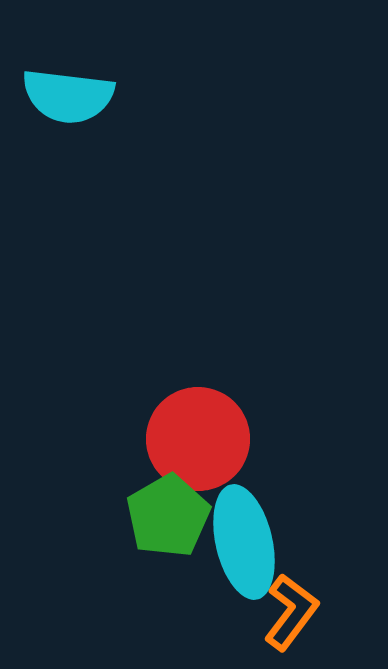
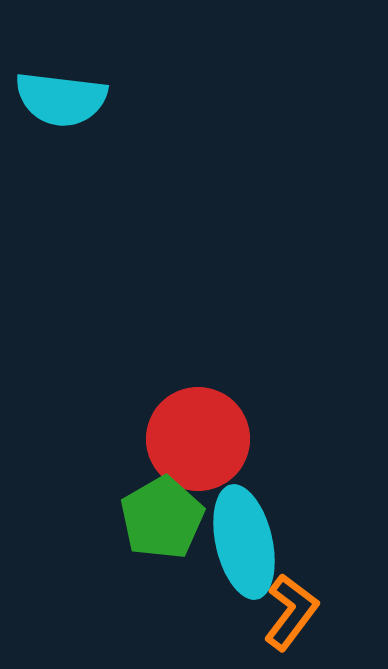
cyan semicircle: moved 7 px left, 3 px down
green pentagon: moved 6 px left, 2 px down
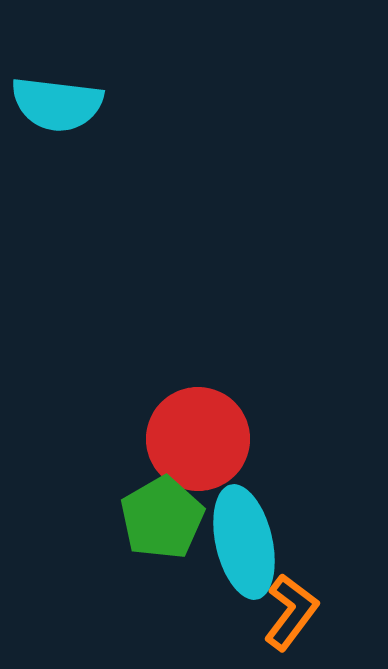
cyan semicircle: moved 4 px left, 5 px down
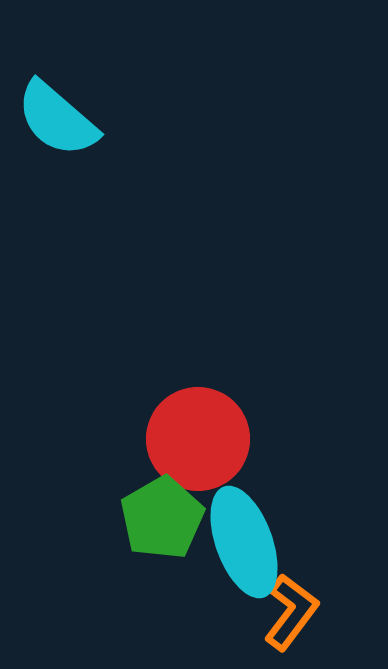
cyan semicircle: moved 15 px down; rotated 34 degrees clockwise
cyan ellipse: rotated 7 degrees counterclockwise
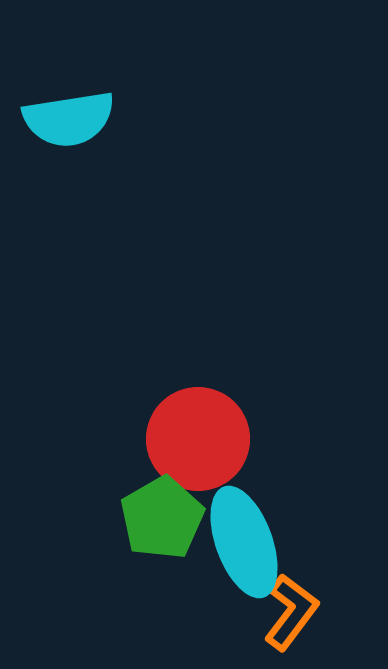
cyan semicircle: moved 12 px right; rotated 50 degrees counterclockwise
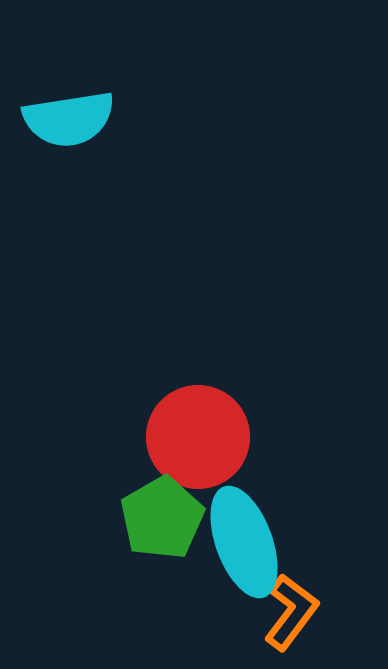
red circle: moved 2 px up
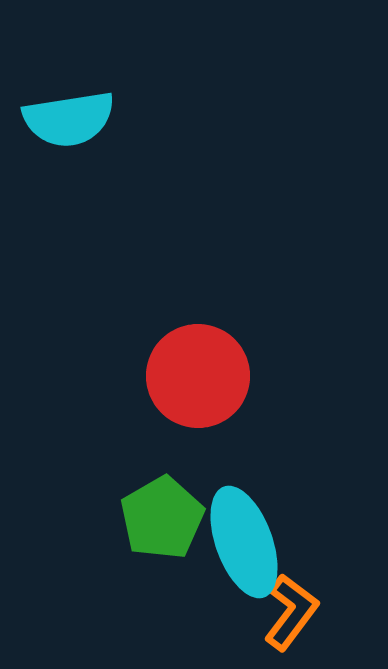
red circle: moved 61 px up
